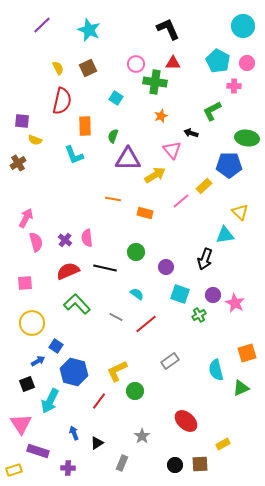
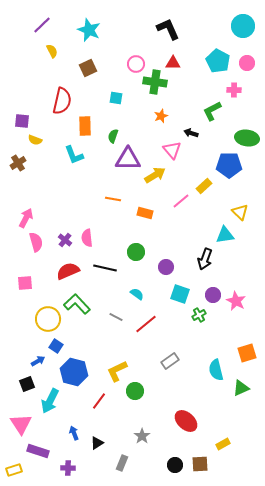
yellow semicircle at (58, 68): moved 6 px left, 17 px up
pink cross at (234, 86): moved 4 px down
cyan square at (116, 98): rotated 24 degrees counterclockwise
pink star at (235, 303): moved 1 px right, 2 px up
yellow circle at (32, 323): moved 16 px right, 4 px up
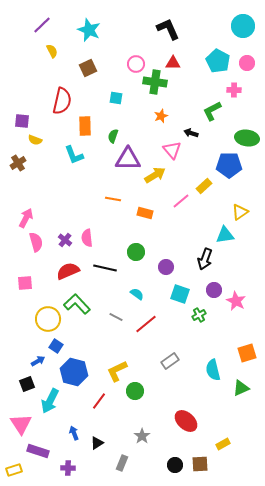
yellow triangle at (240, 212): rotated 42 degrees clockwise
purple circle at (213, 295): moved 1 px right, 5 px up
cyan semicircle at (216, 370): moved 3 px left
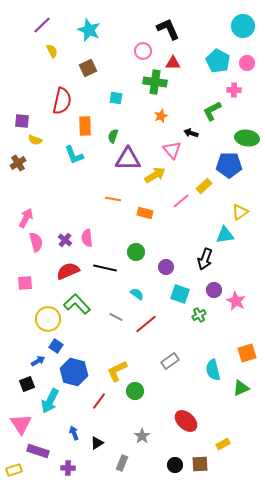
pink circle at (136, 64): moved 7 px right, 13 px up
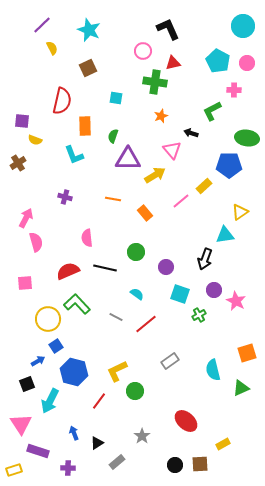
yellow semicircle at (52, 51): moved 3 px up
red triangle at (173, 63): rotated 14 degrees counterclockwise
orange rectangle at (145, 213): rotated 35 degrees clockwise
purple cross at (65, 240): moved 43 px up; rotated 24 degrees counterclockwise
blue square at (56, 346): rotated 24 degrees clockwise
gray rectangle at (122, 463): moved 5 px left, 1 px up; rotated 28 degrees clockwise
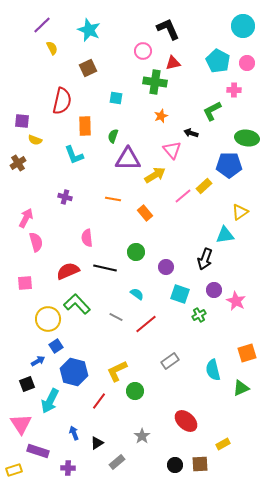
pink line at (181, 201): moved 2 px right, 5 px up
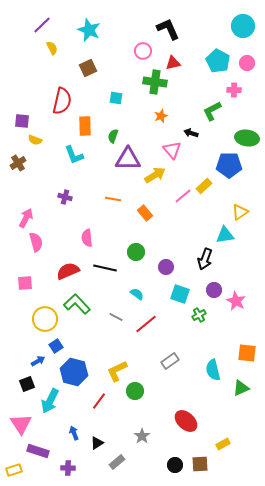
yellow circle at (48, 319): moved 3 px left
orange square at (247, 353): rotated 24 degrees clockwise
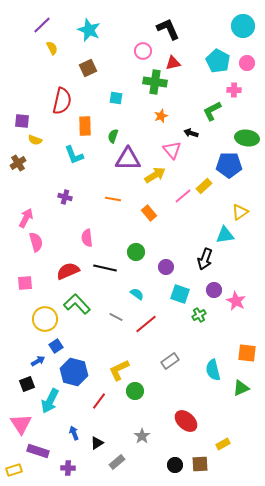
orange rectangle at (145, 213): moved 4 px right
yellow L-shape at (117, 371): moved 2 px right, 1 px up
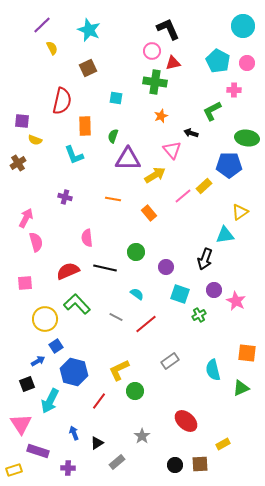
pink circle at (143, 51): moved 9 px right
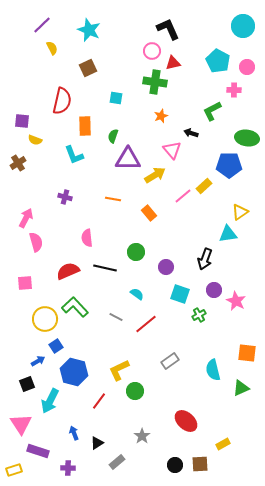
pink circle at (247, 63): moved 4 px down
cyan triangle at (225, 235): moved 3 px right, 1 px up
green L-shape at (77, 304): moved 2 px left, 3 px down
